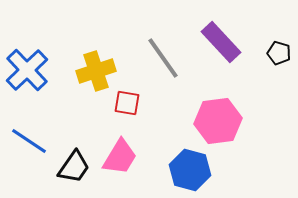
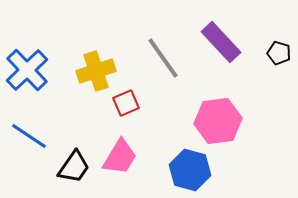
red square: moved 1 px left; rotated 32 degrees counterclockwise
blue line: moved 5 px up
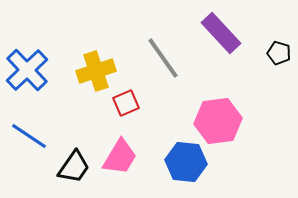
purple rectangle: moved 9 px up
blue hexagon: moved 4 px left, 8 px up; rotated 9 degrees counterclockwise
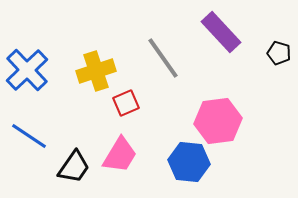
purple rectangle: moved 1 px up
pink trapezoid: moved 2 px up
blue hexagon: moved 3 px right
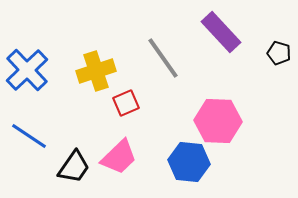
pink hexagon: rotated 9 degrees clockwise
pink trapezoid: moved 1 px left, 2 px down; rotated 15 degrees clockwise
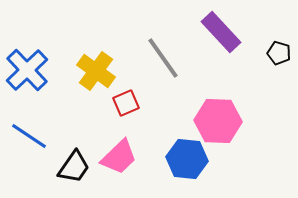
yellow cross: rotated 36 degrees counterclockwise
blue hexagon: moved 2 px left, 3 px up
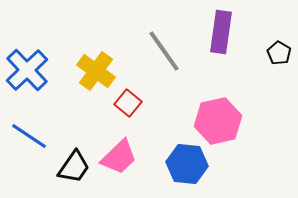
purple rectangle: rotated 51 degrees clockwise
black pentagon: rotated 15 degrees clockwise
gray line: moved 1 px right, 7 px up
red square: moved 2 px right; rotated 28 degrees counterclockwise
pink hexagon: rotated 15 degrees counterclockwise
blue hexagon: moved 5 px down
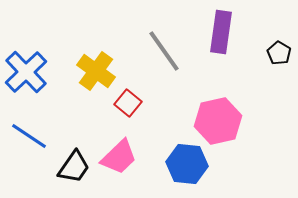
blue cross: moved 1 px left, 2 px down
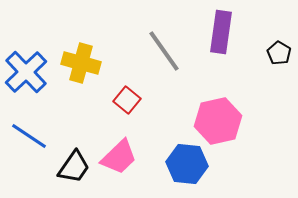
yellow cross: moved 15 px left, 8 px up; rotated 21 degrees counterclockwise
red square: moved 1 px left, 3 px up
